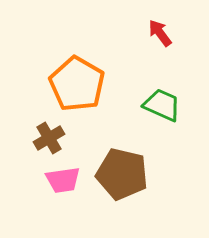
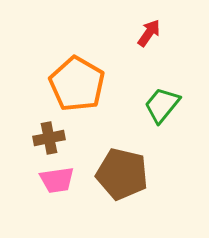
red arrow: moved 11 px left; rotated 72 degrees clockwise
green trapezoid: rotated 75 degrees counterclockwise
brown cross: rotated 20 degrees clockwise
pink trapezoid: moved 6 px left
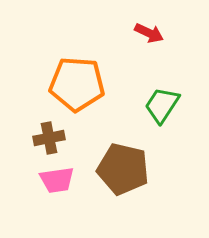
red arrow: rotated 80 degrees clockwise
orange pentagon: rotated 26 degrees counterclockwise
green trapezoid: rotated 6 degrees counterclockwise
brown pentagon: moved 1 px right, 5 px up
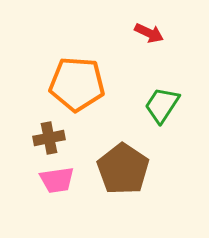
brown pentagon: rotated 21 degrees clockwise
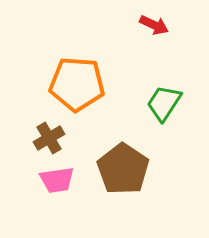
red arrow: moved 5 px right, 8 px up
green trapezoid: moved 2 px right, 2 px up
brown cross: rotated 20 degrees counterclockwise
